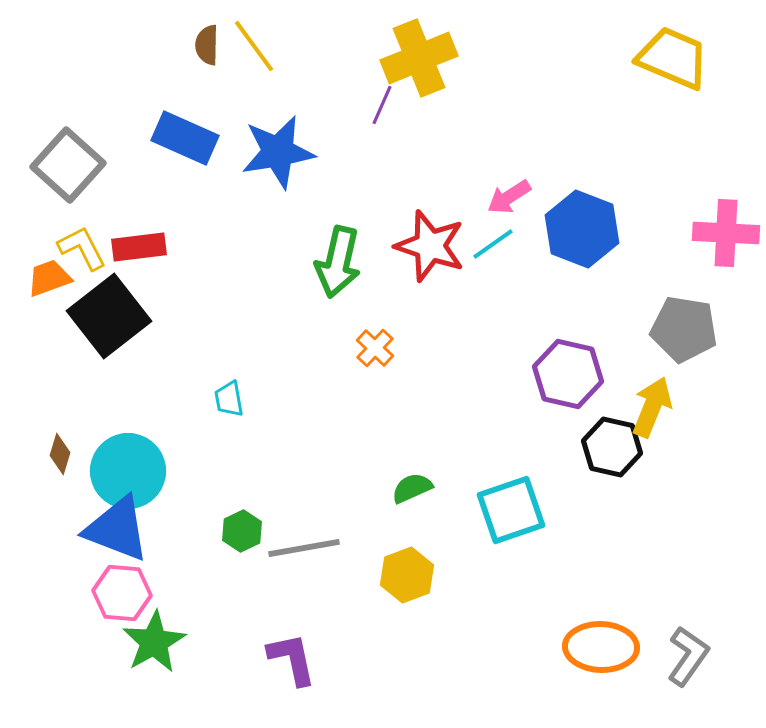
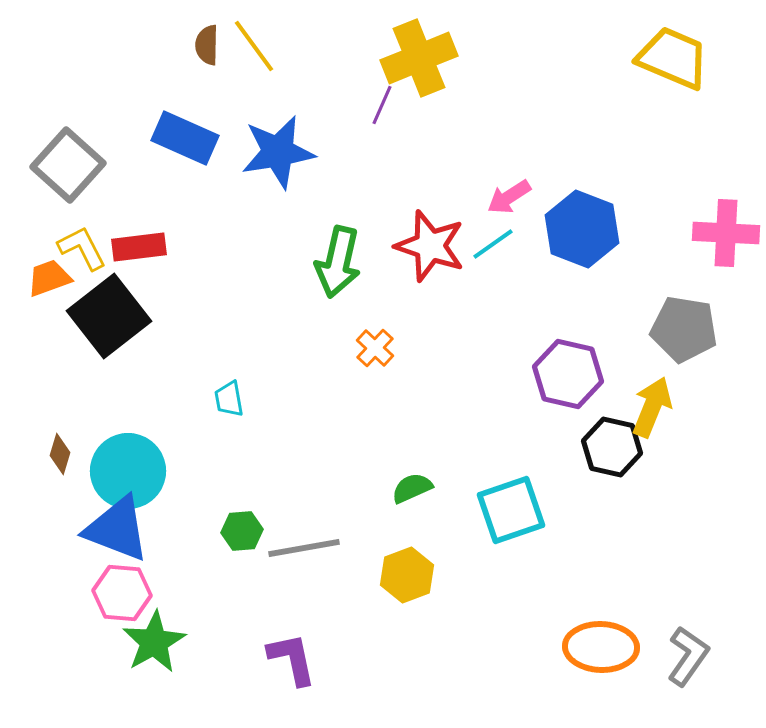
green hexagon: rotated 21 degrees clockwise
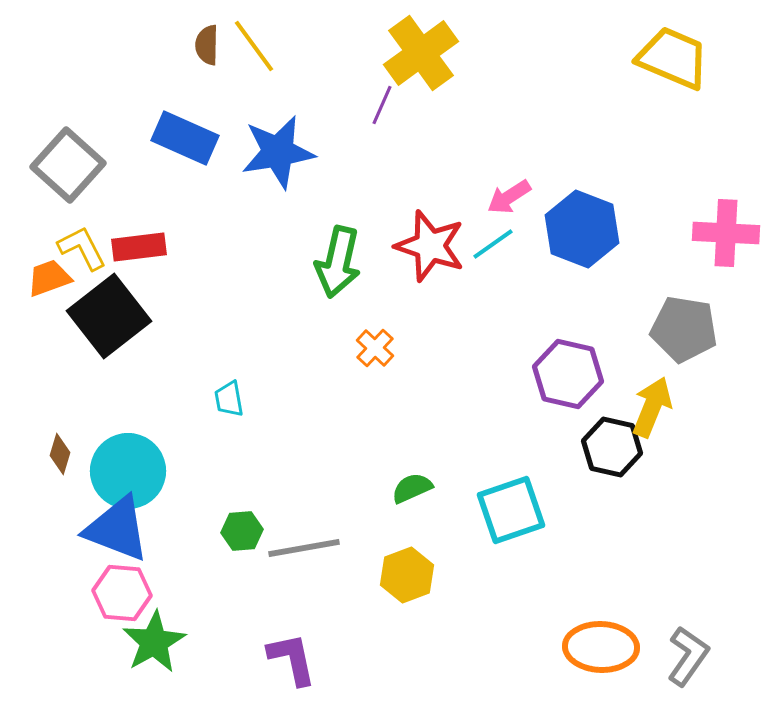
yellow cross: moved 2 px right, 5 px up; rotated 14 degrees counterclockwise
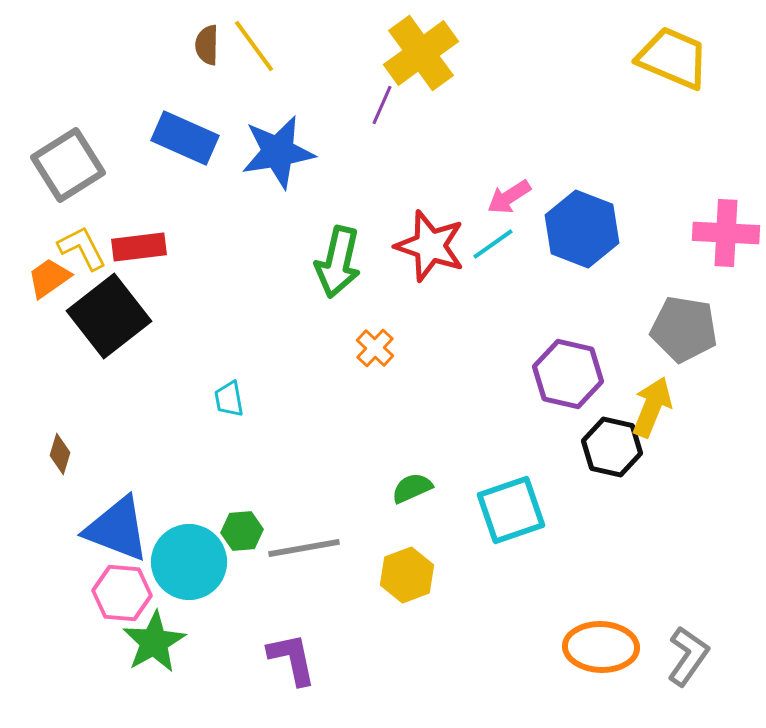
gray square: rotated 16 degrees clockwise
orange trapezoid: rotated 15 degrees counterclockwise
cyan circle: moved 61 px right, 91 px down
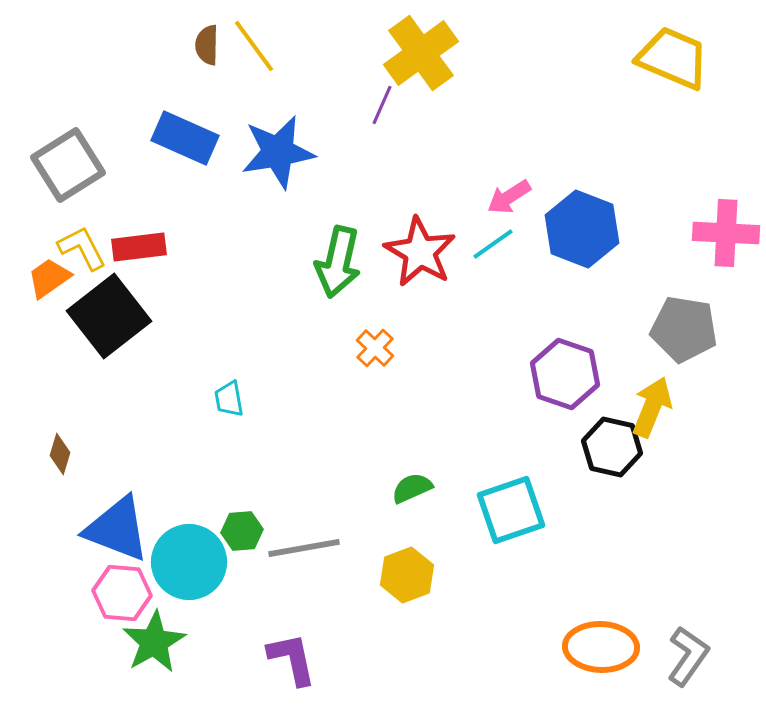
red star: moved 10 px left, 6 px down; rotated 12 degrees clockwise
purple hexagon: moved 3 px left; rotated 6 degrees clockwise
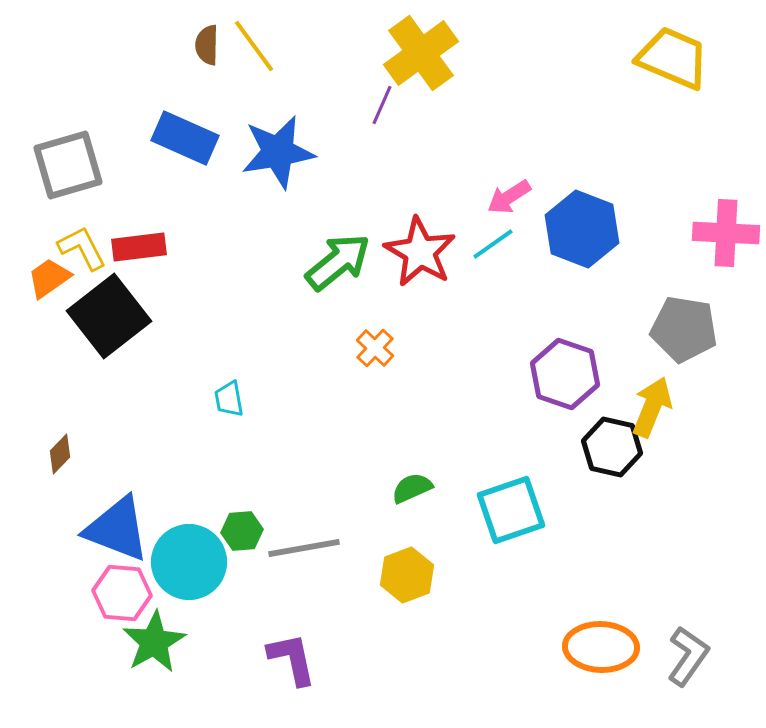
gray square: rotated 16 degrees clockwise
green arrow: rotated 142 degrees counterclockwise
brown diamond: rotated 27 degrees clockwise
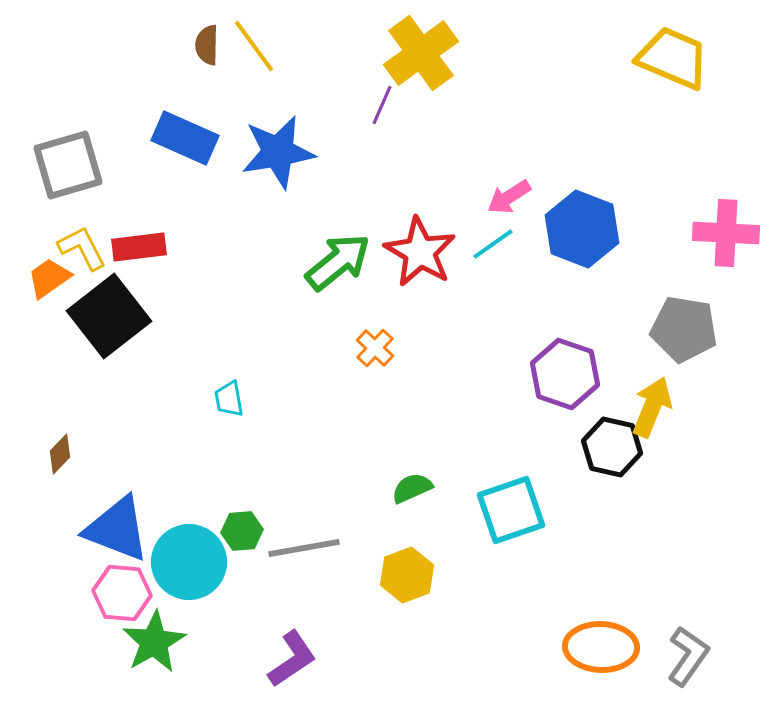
purple L-shape: rotated 68 degrees clockwise
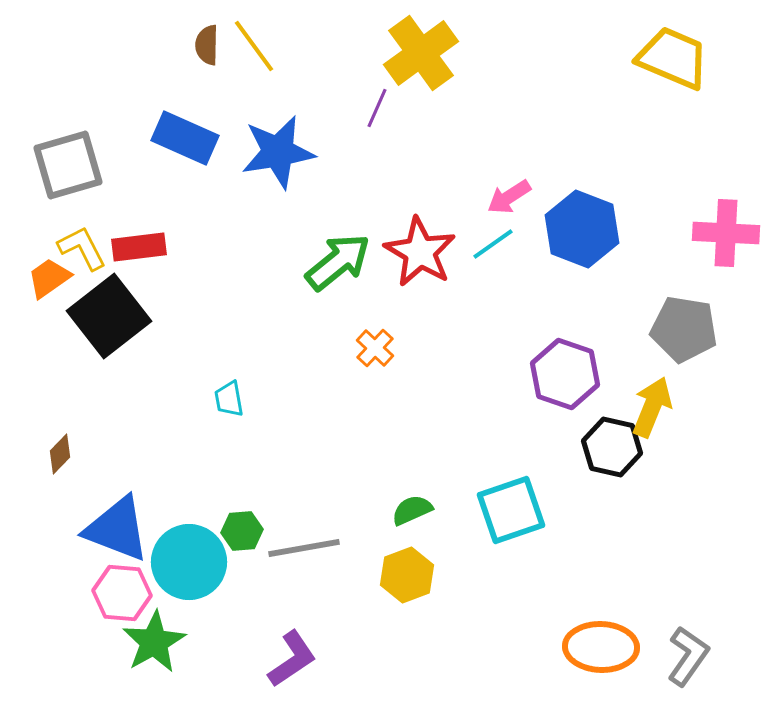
purple line: moved 5 px left, 3 px down
green semicircle: moved 22 px down
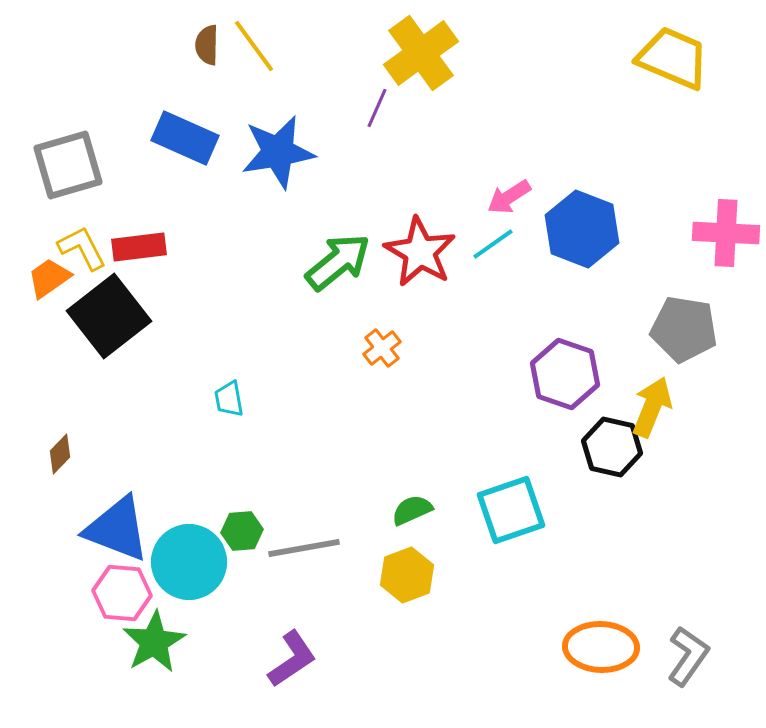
orange cross: moved 7 px right; rotated 9 degrees clockwise
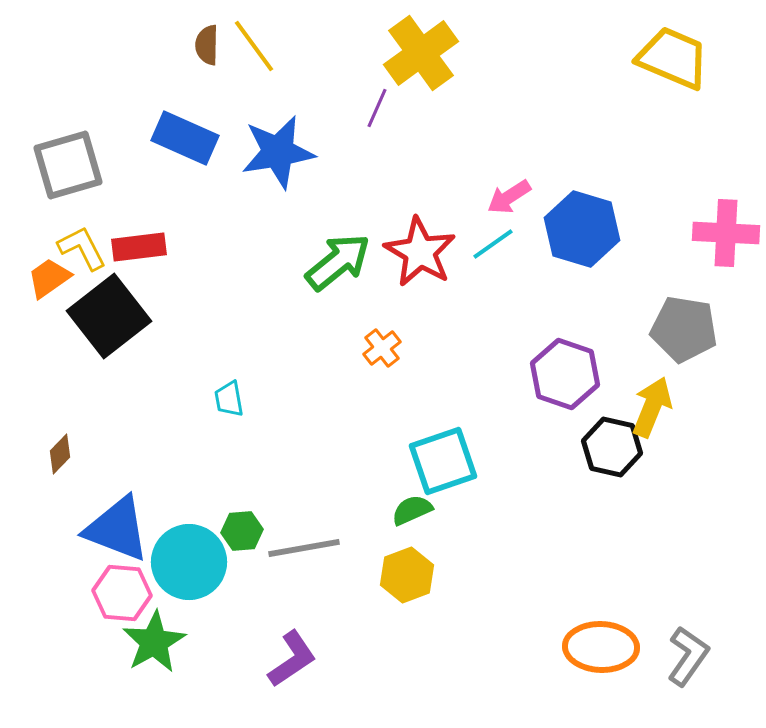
blue hexagon: rotated 4 degrees counterclockwise
cyan square: moved 68 px left, 49 px up
